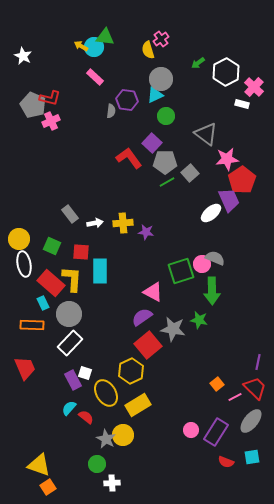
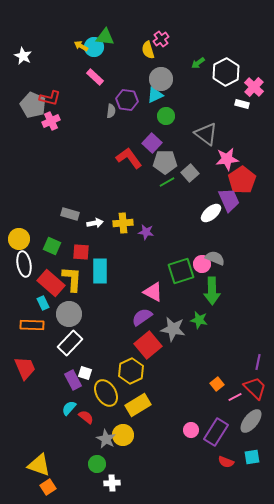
gray rectangle at (70, 214): rotated 36 degrees counterclockwise
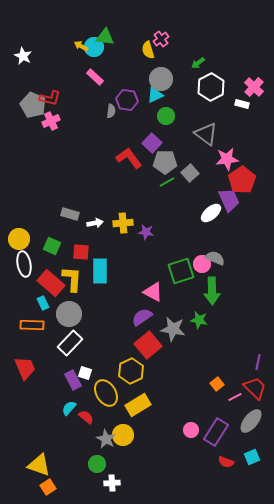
white hexagon at (226, 72): moved 15 px left, 15 px down
cyan square at (252, 457): rotated 14 degrees counterclockwise
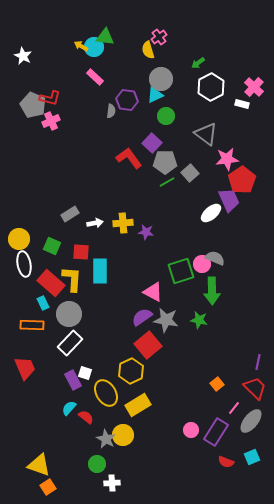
pink cross at (161, 39): moved 2 px left, 2 px up
gray rectangle at (70, 214): rotated 48 degrees counterclockwise
gray star at (173, 329): moved 7 px left, 9 px up
pink line at (235, 397): moved 1 px left, 11 px down; rotated 24 degrees counterclockwise
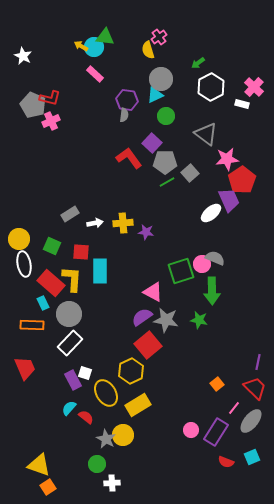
pink rectangle at (95, 77): moved 3 px up
gray semicircle at (111, 111): moved 13 px right, 4 px down
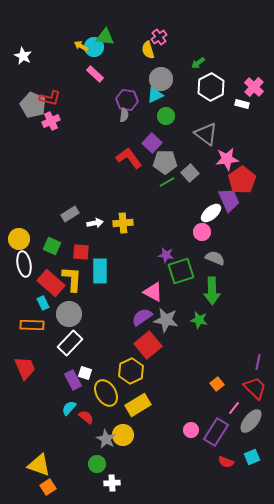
purple star at (146, 232): moved 20 px right, 23 px down
pink circle at (202, 264): moved 32 px up
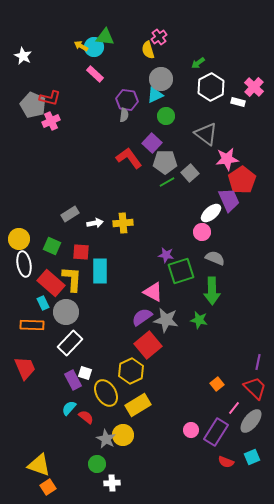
white rectangle at (242, 104): moved 4 px left, 2 px up
gray circle at (69, 314): moved 3 px left, 2 px up
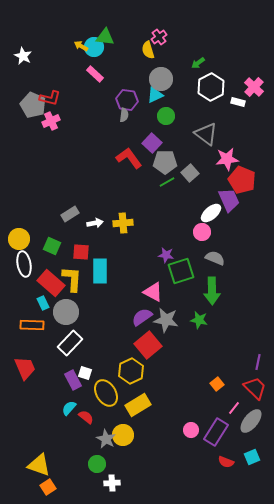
red pentagon at (242, 180): rotated 16 degrees counterclockwise
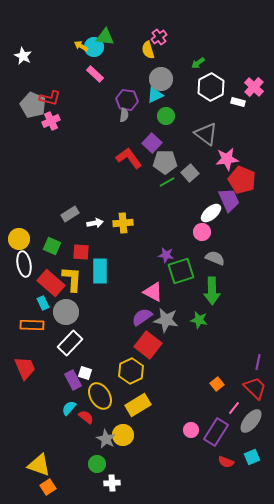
red square at (148, 345): rotated 12 degrees counterclockwise
yellow ellipse at (106, 393): moved 6 px left, 3 px down
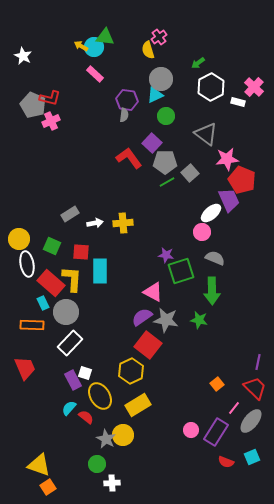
white ellipse at (24, 264): moved 3 px right
